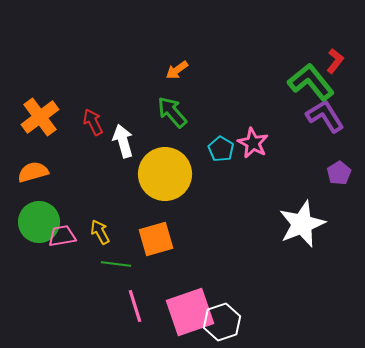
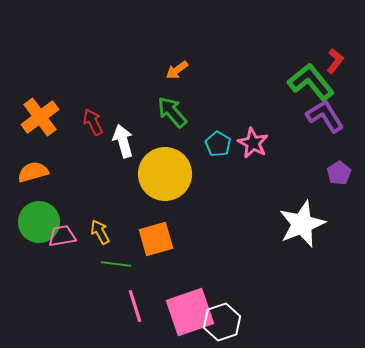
cyan pentagon: moved 3 px left, 5 px up
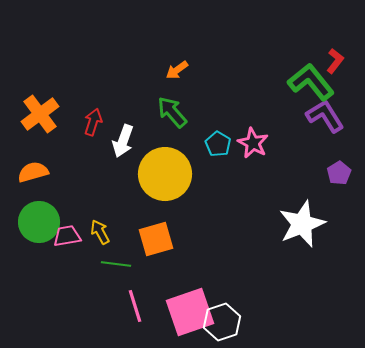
orange cross: moved 3 px up
red arrow: rotated 44 degrees clockwise
white arrow: rotated 144 degrees counterclockwise
pink trapezoid: moved 5 px right
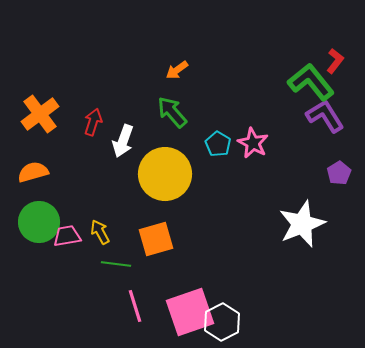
white hexagon: rotated 9 degrees counterclockwise
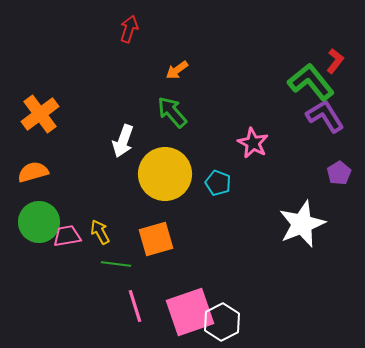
red arrow: moved 36 px right, 93 px up
cyan pentagon: moved 39 px down; rotated 10 degrees counterclockwise
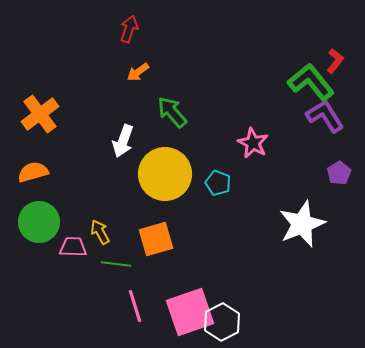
orange arrow: moved 39 px left, 2 px down
pink trapezoid: moved 6 px right, 11 px down; rotated 12 degrees clockwise
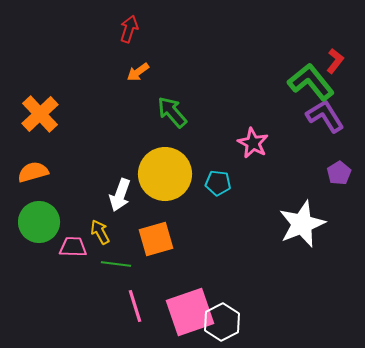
orange cross: rotated 6 degrees counterclockwise
white arrow: moved 3 px left, 54 px down
cyan pentagon: rotated 15 degrees counterclockwise
